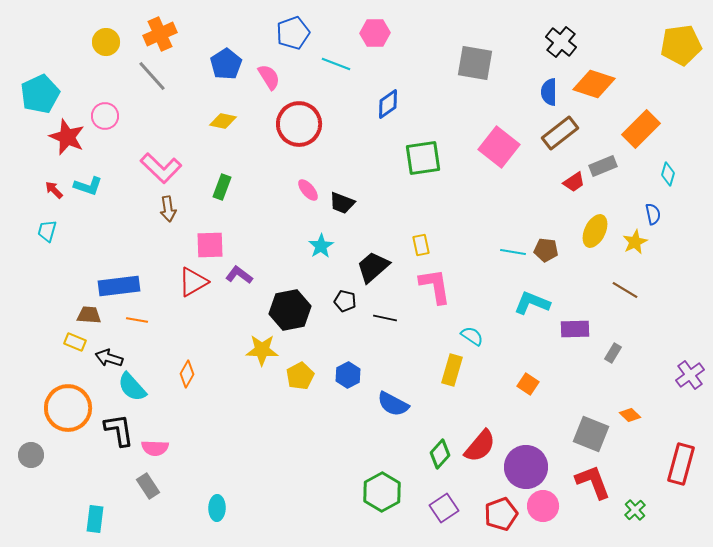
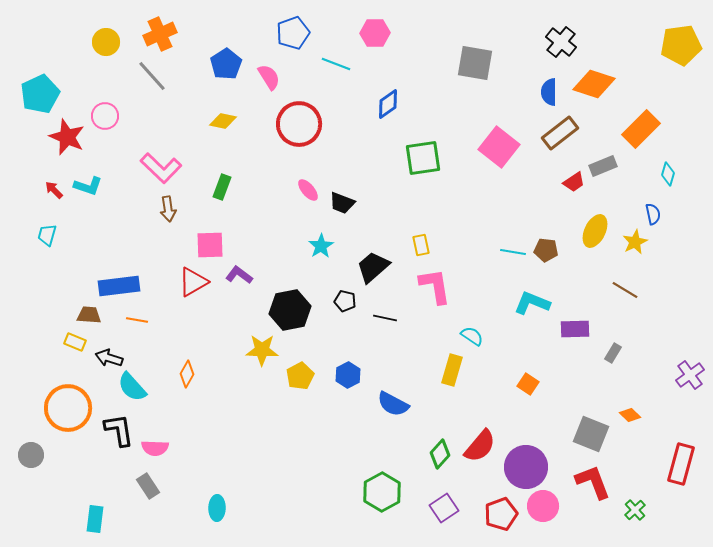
cyan trapezoid at (47, 231): moved 4 px down
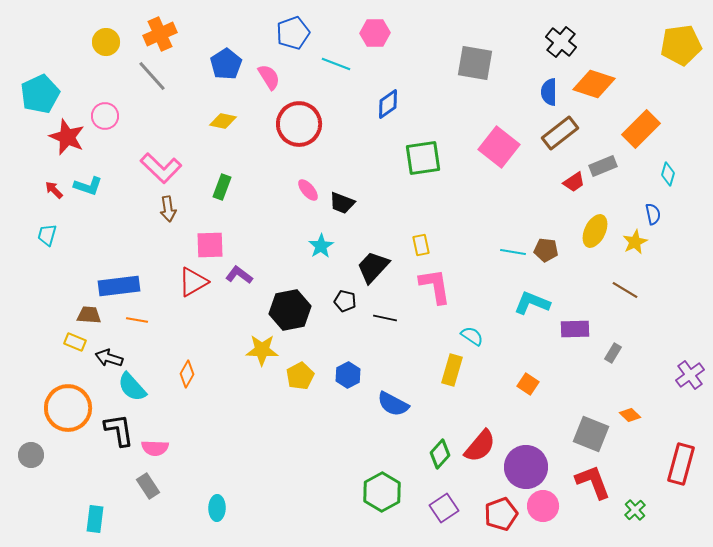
black trapezoid at (373, 267): rotated 6 degrees counterclockwise
